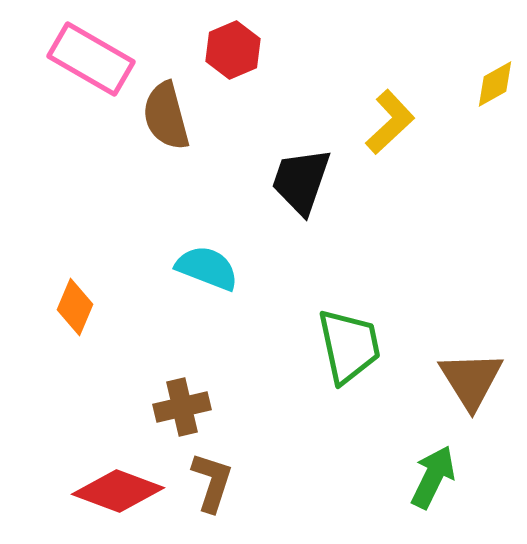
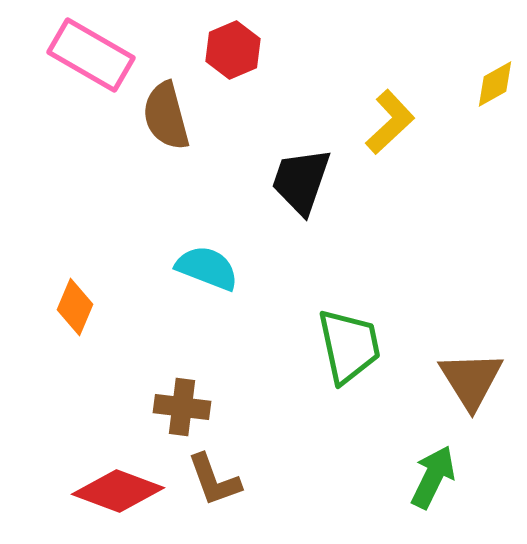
pink rectangle: moved 4 px up
brown cross: rotated 20 degrees clockwise
brown L-shape: moved 2 px right, 2 px up; rotated 142 degrees clockwise
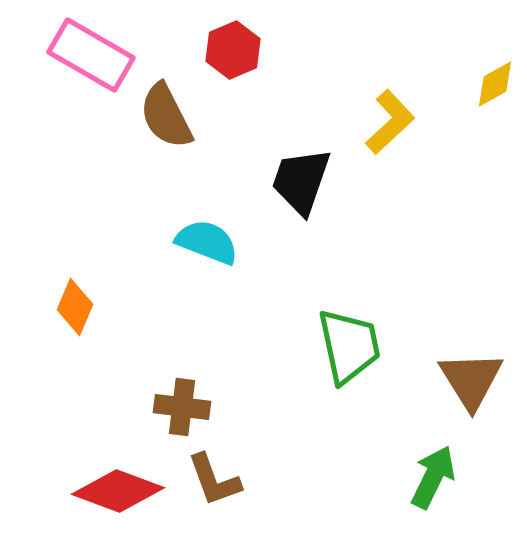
brown semicircle: rotated 12 degrees counterclockwise
cyan semicircle: moved 26 px up
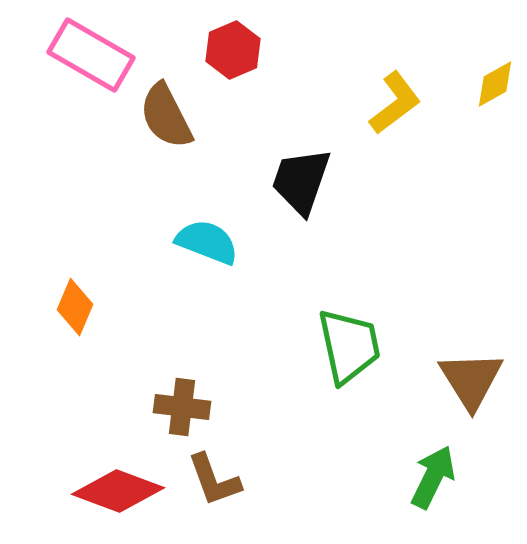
yellow L-shape: moved 5 px right, 19 px up; rotated 6 degrees clockwise
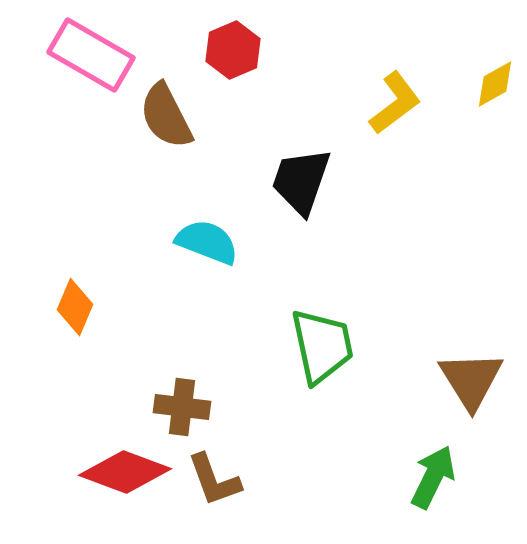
green trapezoid: moved 27 px left
red diamond: moved 7 px right, 19 px up
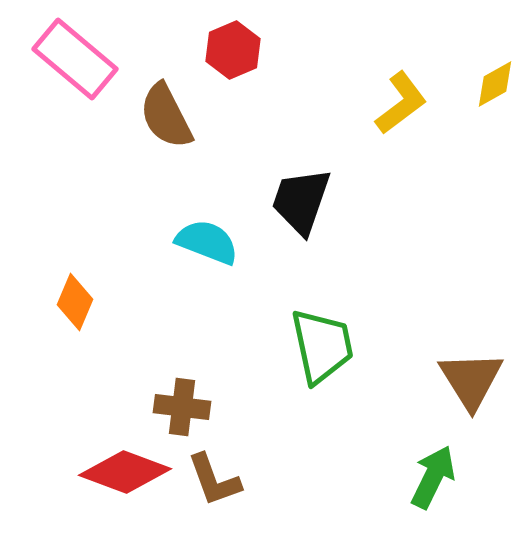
pink rectangle: moved 16 px left, 4 px down; rotated 10 degrees clockwise
yellow L-shape: moved 6 px right
black trapezoid: moved 20 px down
orange diamond: moved 5 px up
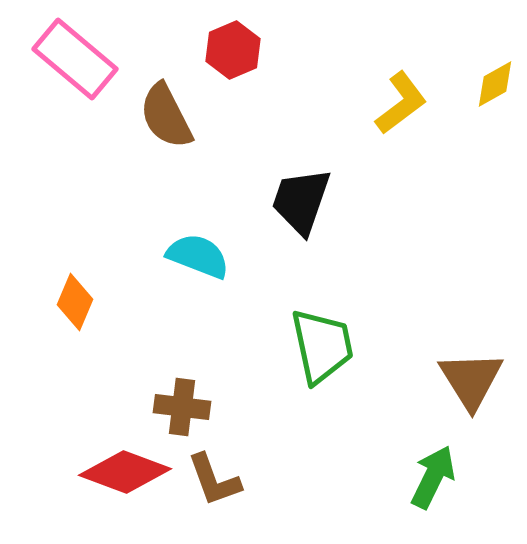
cyan semicircle: moved 9 px left, 14 px down
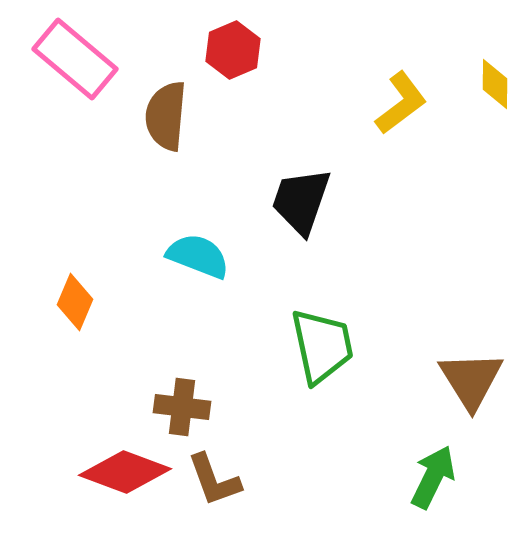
yellow diamond: rotated 60 degrees counterclockwise
brown semicircle: rotated 32 degrees clockwise
